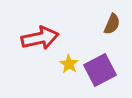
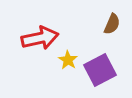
yellow star: moved 1 px left, 4 px up
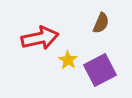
brown semicircle: moved 11 px left, 1 px up
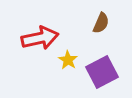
purple square: moved 2 px right, 2 px down
